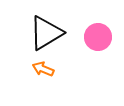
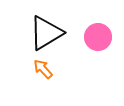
orange arrow: rotated 25 degrees clockwise
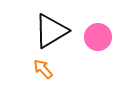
black triangle: moved 5 px right, 2 px up
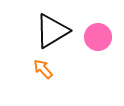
black triangle: moved 1 px right
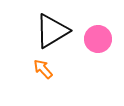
pink circle: moved 2 px down
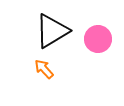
orange arrow: moved 1 px right
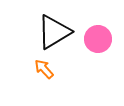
black triangle: moved 2 px right, 1 px down
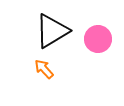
black triangle: moved 2 px left, 1 px up
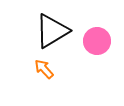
pink circle: moved 1 px left, 2 px down
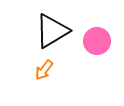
orange arrow: moved 1 px down; rotated 100 degrees counterclockwise
